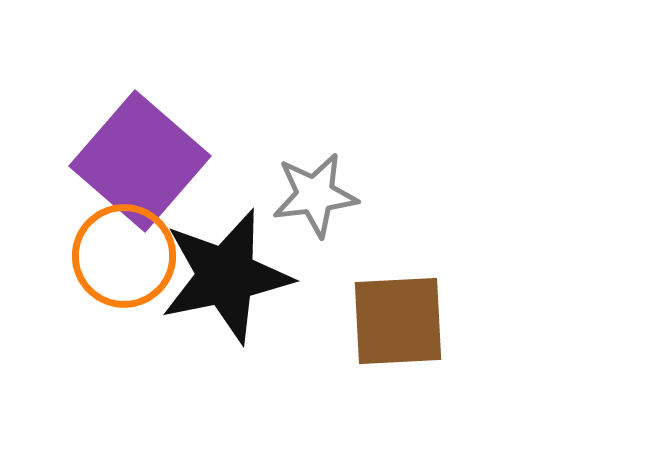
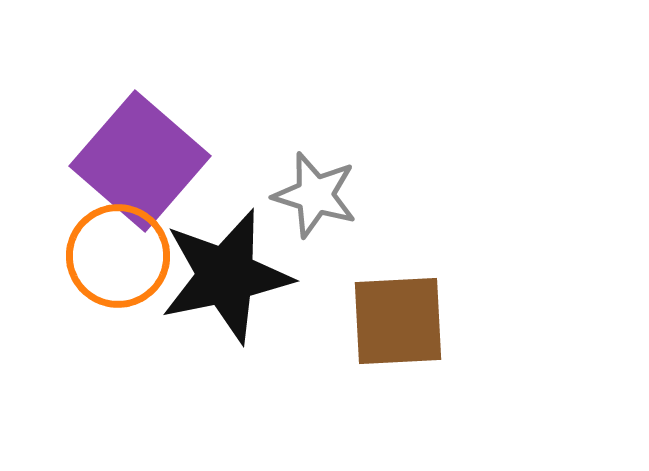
gray star: rotated 24 degrees clockwise
orange circle: moved 6 px left
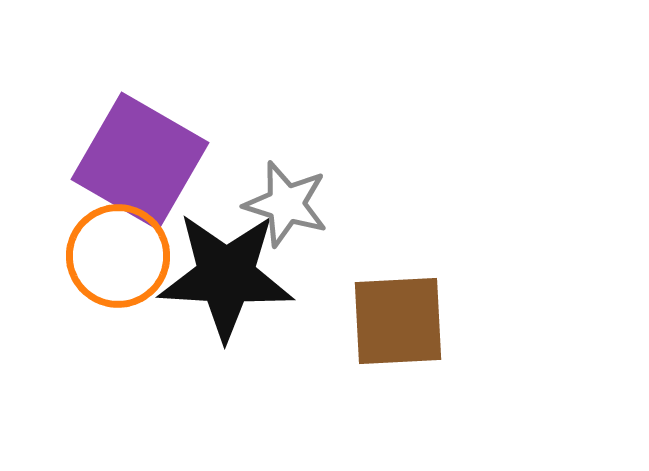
purple square: rotated 11 degrees counterclockwise
gray star: moved 29 px left, 9 px down
black star: rotated 15 degrees clockwise
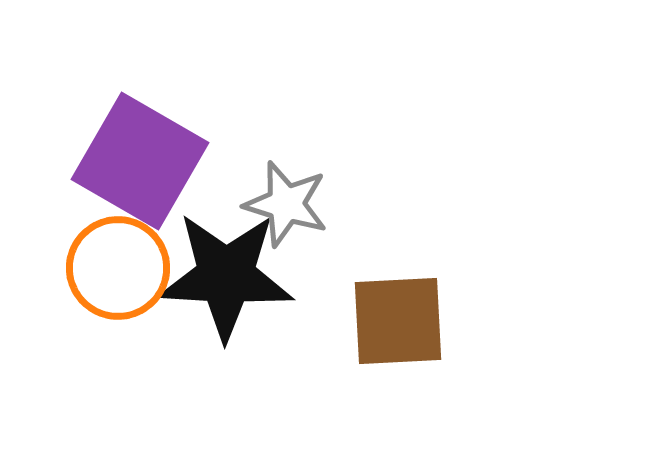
orange circle: moved 12 px down
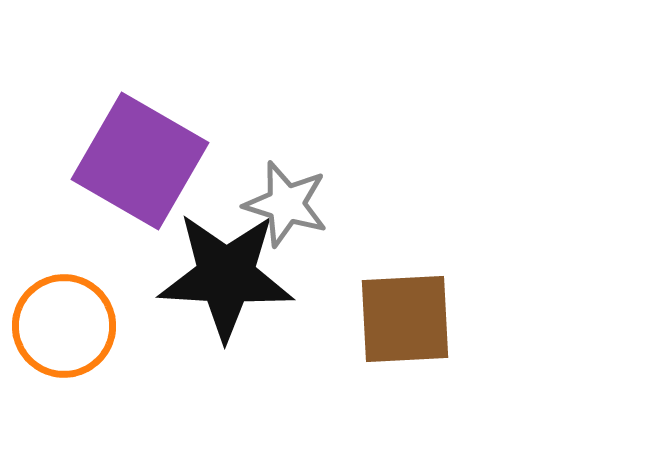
orange circle: moved 54 px left, 58 px down
brown square: moved 7 px right, 2 px up
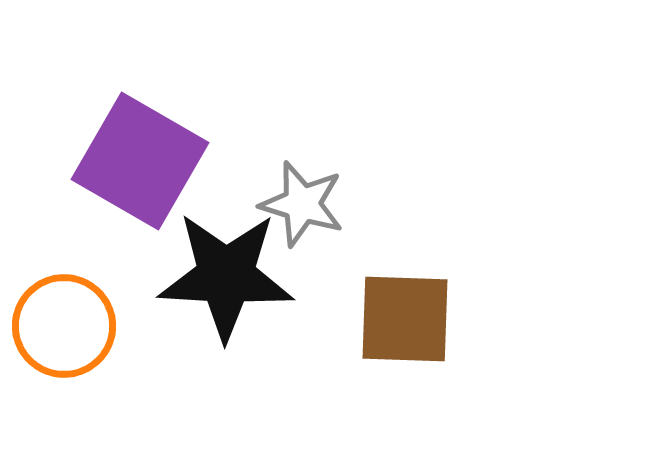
gray star: moved 16 px right
brown square: rotated 5 degrees clockwise
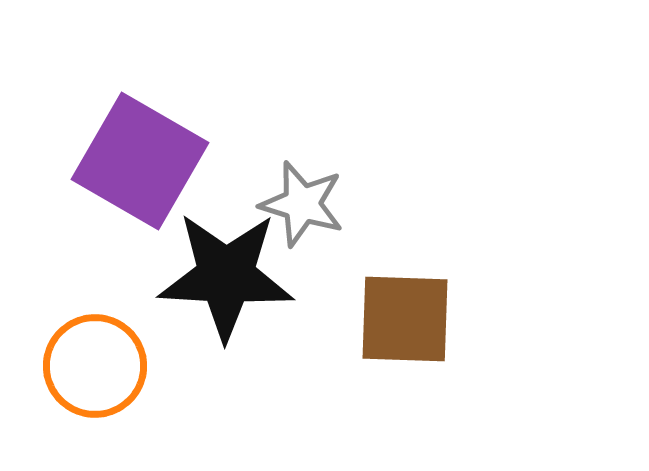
orange circle: moved 31 px right, 40 px down
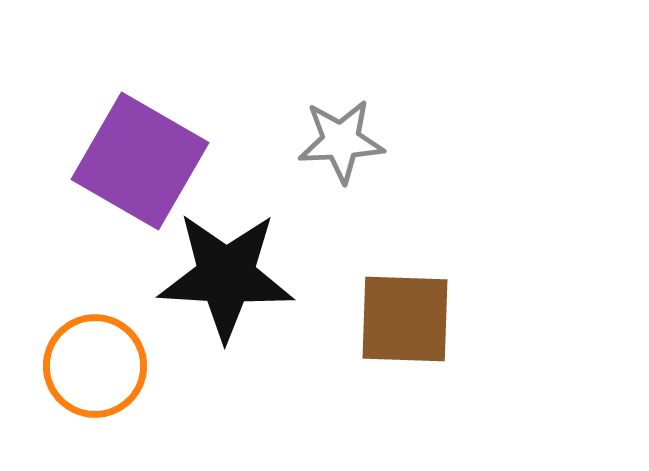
gray star: moved 39 px right, 63 px up; rotated 20 degrees counterclockwise
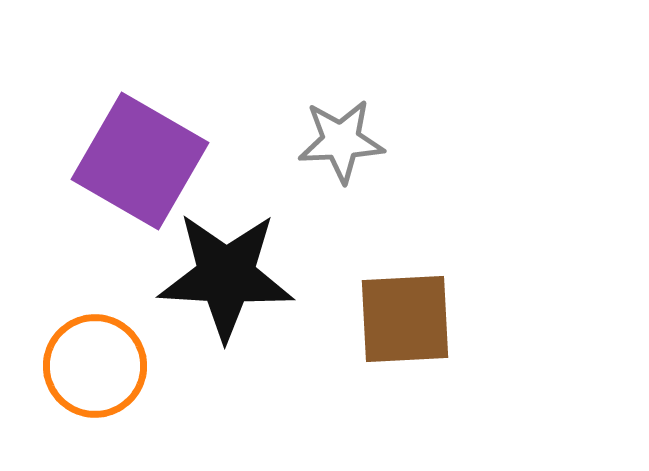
brown square: rotated 5 degrees counterclockwise
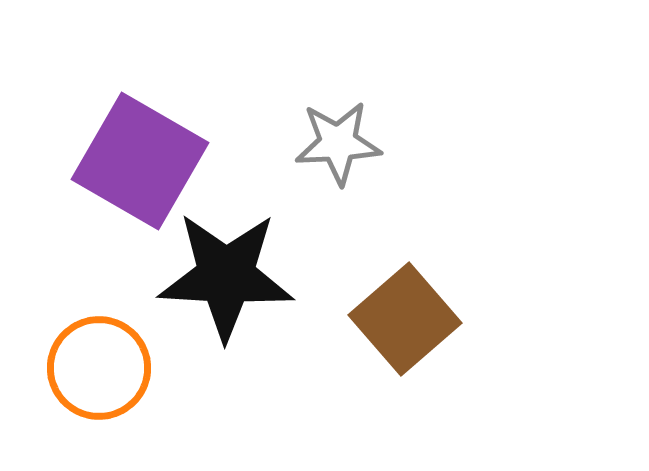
gray star: moved 3 px left, 2 px down
brown square: rotated 38 degrees counterclockwise
orange circle: moved 4 px right, 2 px down
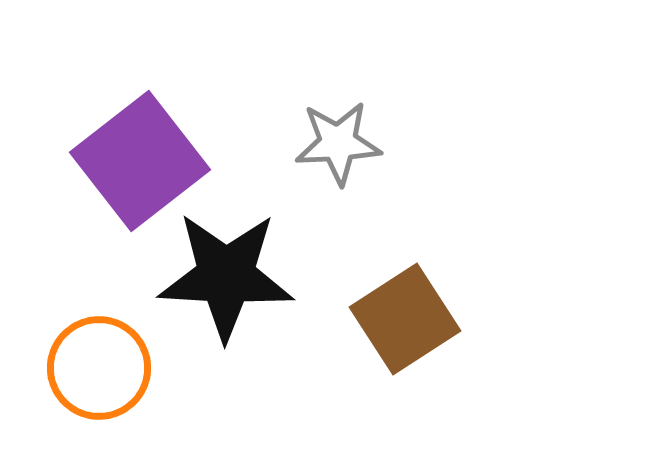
purple square: rotated 22 degrees clockwise
brown square: rotated 8 degrees clockwise
